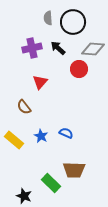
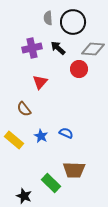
brown semicircle: moved 2 px down
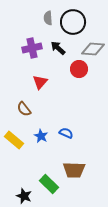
green rectangle: moved 2 px left, 1 px down
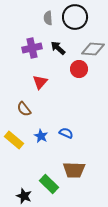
black circle: moved 2 px right, 5 px up
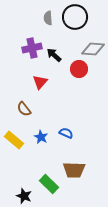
black arrow: moved 4 px left, 7 px down
blue star: moved 1 px down
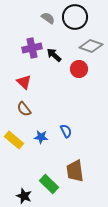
gray semicircle: rotated 128 degrees clockwise
gray diamond: moved 2 px left, 3 px up; rotated 15 degrees clockwise
red triangle: moved 16 px left; rotated 28 degrees counterclockwise
blue semicircle: moved 2 px up; rotated 40 degrees clockwise
blue star: rotated 24 degrees counterclockwise
brown trapezoid: moved 1 px right, 1 px down; rotated 80 degrees clockwise
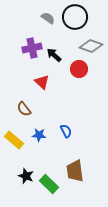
red triangle: moved 18 px right
blue star: moved 2 px left, 2 px up
black star: moved 2 px right, 20 px up
